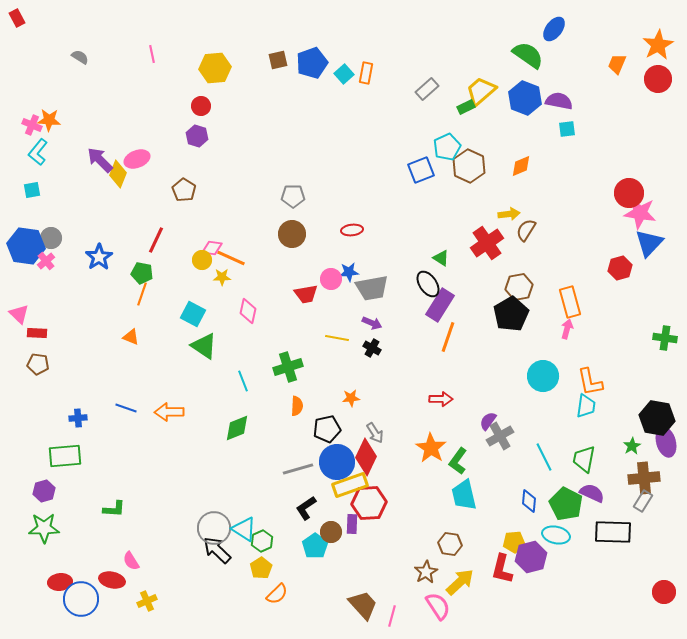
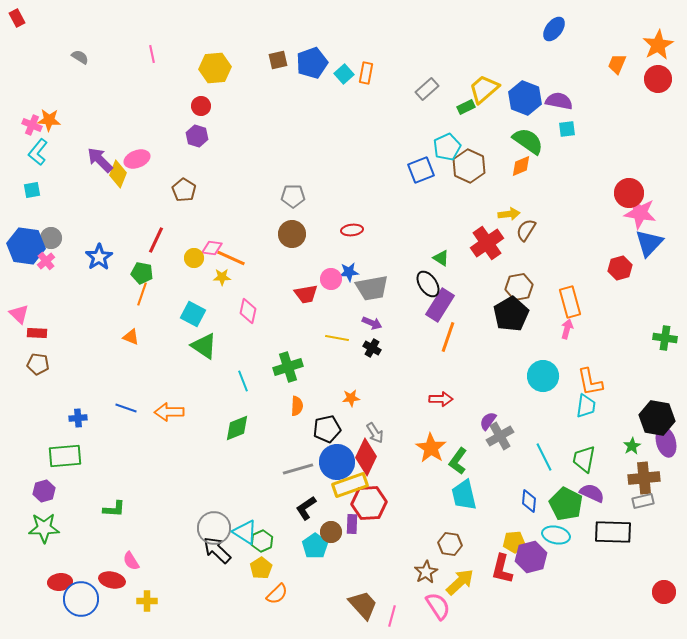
green semicircle at (528, 55): moved 86 px down
yellow trapezoid at (481, 91): moved 3 px right, 2 px up
yellow circle at (202, 260): moved 8 px left, 2 px up
gray rectangle at (643, 501): rotated 45 degrees clockwise
cyan triangle at (244, 529): moved 1 px right, 3 px down
yellow cross at (147, 601): rotated 24 degrees clockwise
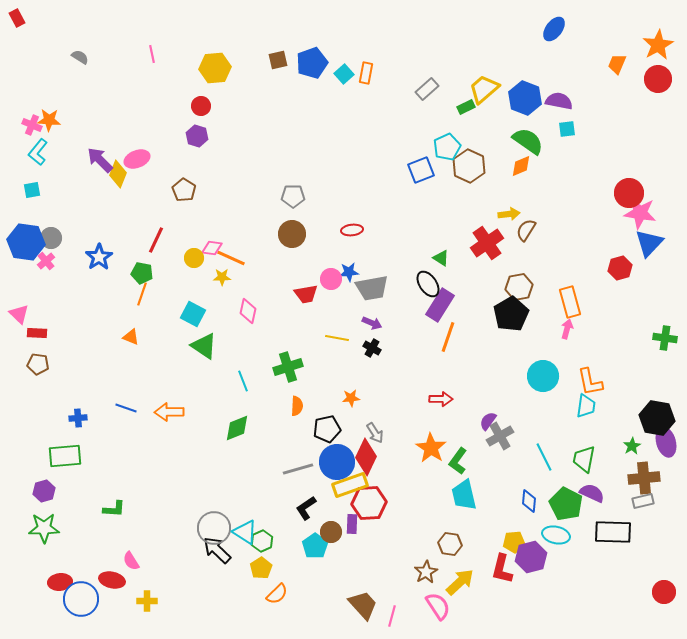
blue hexagon at (26, 246): moved 4 px up
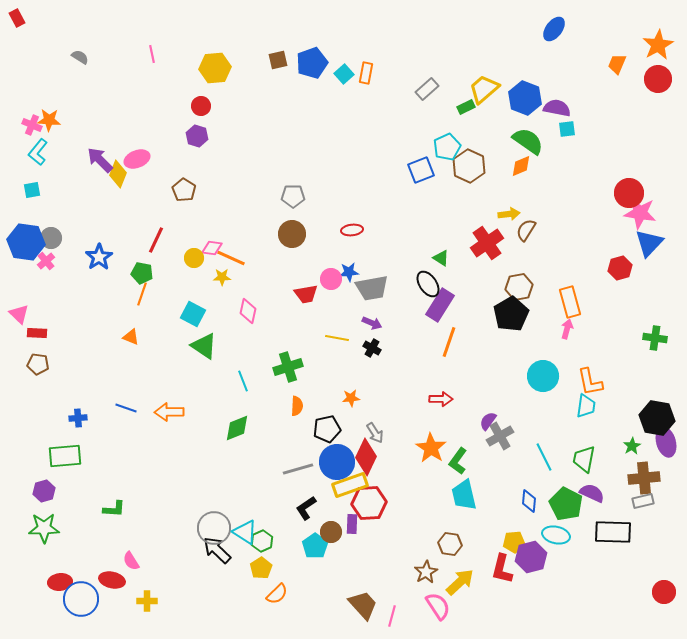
purple semicircle at (559, 101): moved 2 px left, 7 px down
orange line at (448, 337): moved 1 px right, 5 px down
green cross at (665, 338): moved 10 px left
